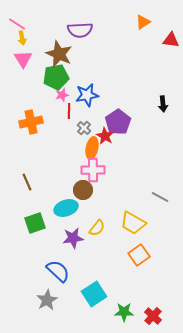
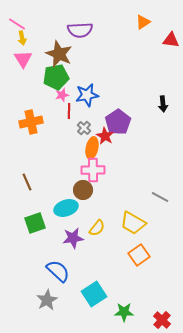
red cross: moved 9 px right, 4 px down
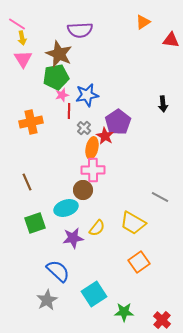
orange square: moved 7 px down
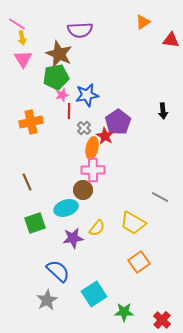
black arrow: moved 7 px down
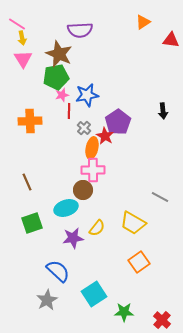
orange cross: moved 1 px left, 1 px up; rotated 10 degrees clockwise
green square: moved 3 px left
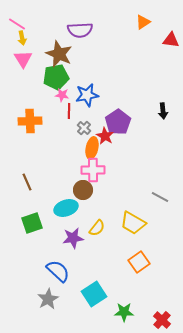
pink star: rotated 24 degrees clockwise
gray star: moved 1 px right, 1 px up
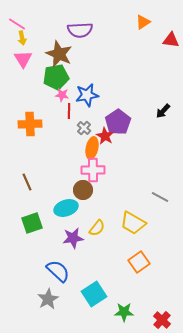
black arrow: rotated 49 degrees clockwise
orange cross: moved 3 px down
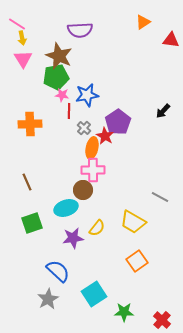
brown star: moved 2 px down
yellow trapezoid: moved 1 px up
orange square: moved 2 px left, 1 px up
